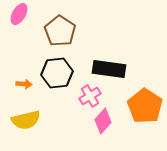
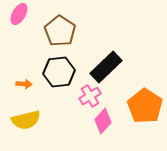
black rectangle: moved 3 px left, 2 px up; rotated 52 degrees counterclockwise
black hexagon: moved 2 px right, 1 px up
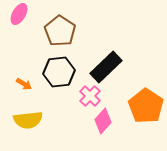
orange arrow: rotated 28 degrees clockwise
pink cross: rotated 15 degrees counterclockwise
orange pentagon: moved 1 px right
yellow semicircle: moved 2 px right; rotated 8 degrees clockwise
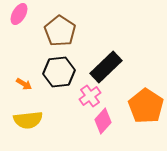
pink cross: rotated 10 degrees clockwise
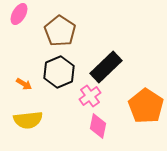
black hexagon: rotated 16 degrees counterclockwise
pink diamond: moved 5 px left, 5 px down; rotated 30 degrees counterclockwise
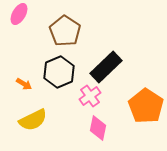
brown pentagon: moved 5 px right
yellow semicircle: moved 5 px right; rotated 20 degrees counterclockwise
pink diamond: moved 2 px down
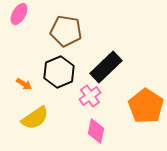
brown pentagon: moved 1 px right; rotated 24 degrees counterclockwise
yellow semicircle: moved 2 px right, 2 px up; rotated 8 degrees counterclockwise
pink diamond: moved 2 px left, 3 px down
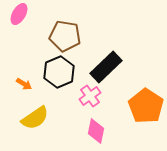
brown pentagon: moved 1 px left, 5 px down
